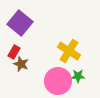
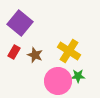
brown star: moved 14 px right, 9 px up
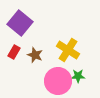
yellow cross: moved 1 px left, 1 px up
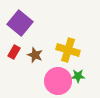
yellow cross: rotated 15 degrees counterclockwise
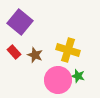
purple square: moved 1 px up
red rectangle: rotated 72 degrees counterclockwise
green star: rotated 16 degrees clockwise
pink circle: moved 1 px up
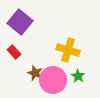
brown star: moved 18 px down
green star: rotated 16 degrees clockwise
pink circle: moved 5 px left
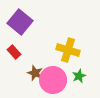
green star: moved 1 px right; rotated 16 degrees clockwise
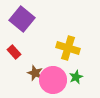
purple square: moved 2 px right, 3 px up
yellow cross: moved 2 px up
green star: moved 3 px left, 1 px down
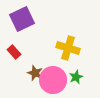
purple square: rotated 25 degrees clockwise
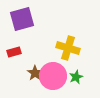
purple square: rotated 10 degrees clockwise
red rectangle: rotated 64 degrees counterclockwise
brown star: rotated 14 degrees clockwise
pink circle: moved 4 px up
